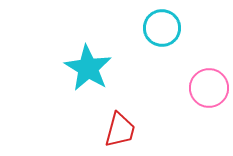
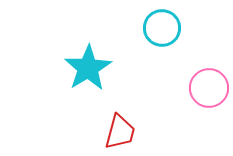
cyan star: rotated 9 degrees clockwise
red trapezoid: moved 2 px down
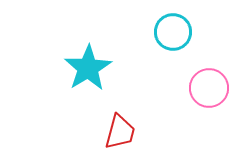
cyan circle: moved 11 px right, 4 px down
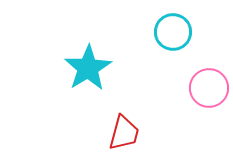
red trapezoid: moved 4 px right, 1 px down
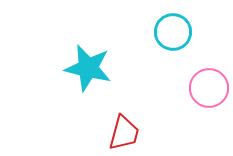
cyan star: rotated 27 degrees counterclockwise
